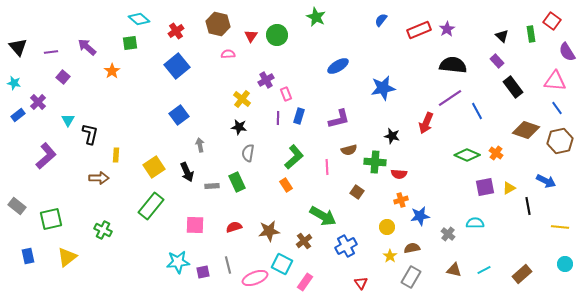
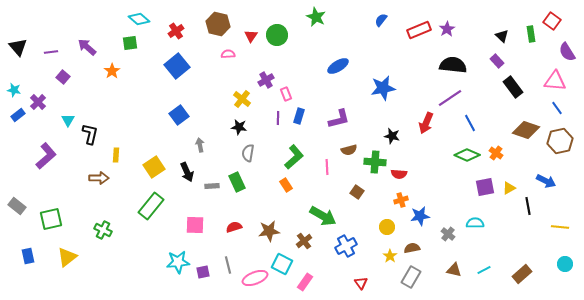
cyan star at (14, 83): moved 7 px down
blue line at (477, 111): moved 7 px left, 12 px down
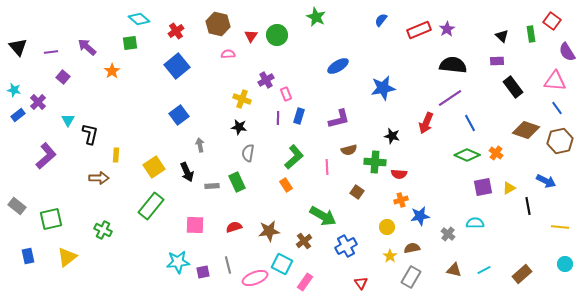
purple rectangle at (497, 61): rotated 48 degrees counterclockwise
yellow cross at (242, 99): rotated 18 degrees counterclockwise
purple square at (485, 187): moved 2 px left
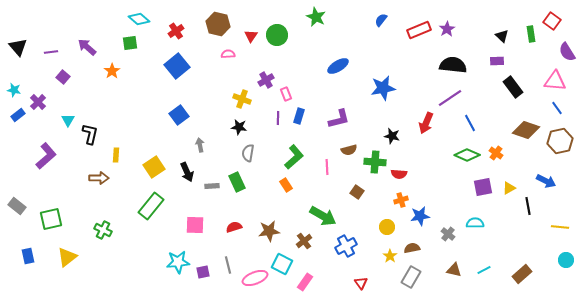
cyan circle at (565, 264): moved 1 px right, 4 px up
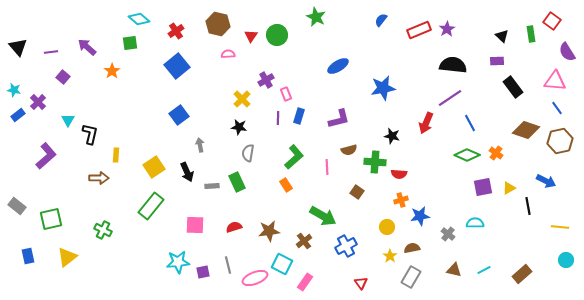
yellow cross at (242, 99): rotated 24 degrees clockwise
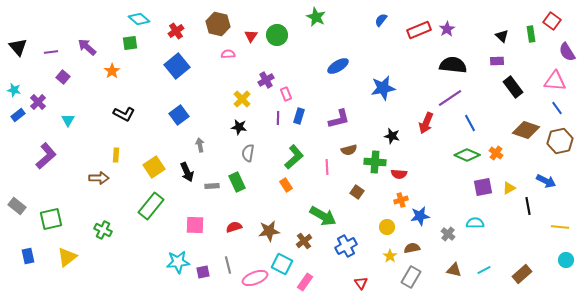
black L-shape at (90, 134): moved 34 px right, 20 px up; rotated 105 degrees clockwise
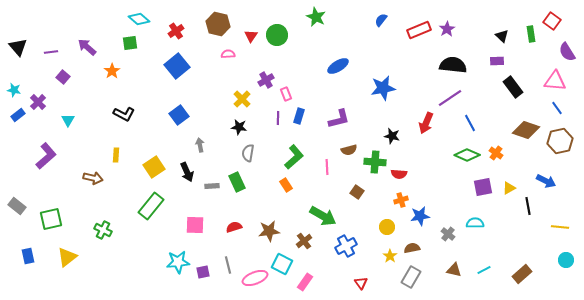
brown arrow at (99, 178): moved 6 px left; rotated 12 degrees clockwise
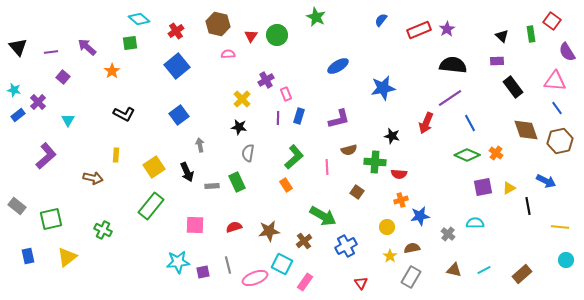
brown diamond at (526, 130): rotated 52 degrees clockwise
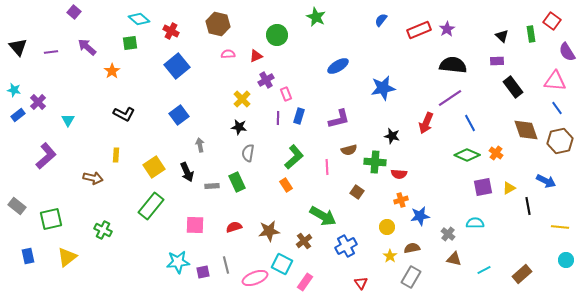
red cross at (176, 31): moved 5 px left; rotated 28 degrees counterclockwise
red triangle at (251, 36): moved 5 px right, 20 px down; rotated 32 degrees clockwise
purple square at (63, 77): moved 11 px right, 65 px up
gray line at (228, 265): moved 2 px left
brown triangle at (454, 270): moved 11 px up
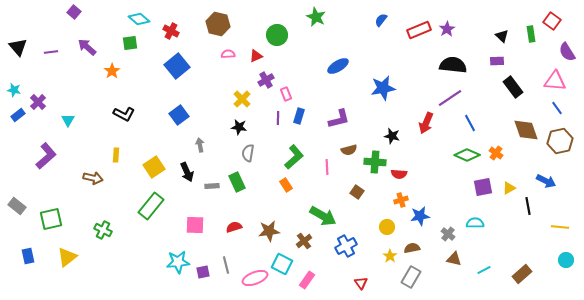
pink rectangle at (305, 282): moved 2 px right, 2 px up
